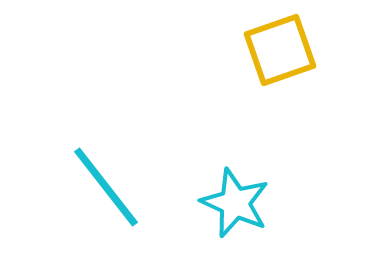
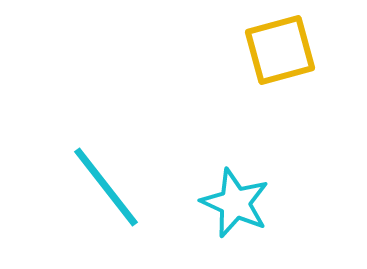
yellow square: rotated 4 degrees clockwise
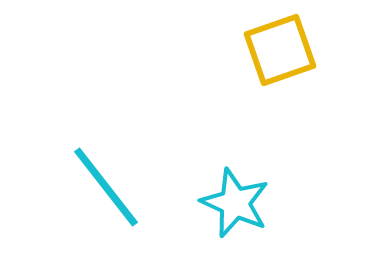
yellow square: rotated 4 degrees counterclockwise
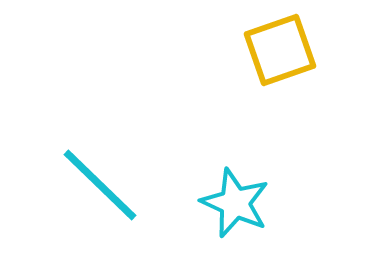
cyan line: moved 6 px left, 2 px up; rotated 8 degrees counterclockwise
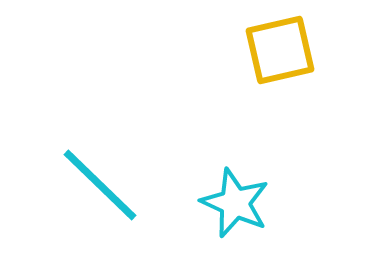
yellow square: rotated 6 degrees clockwise
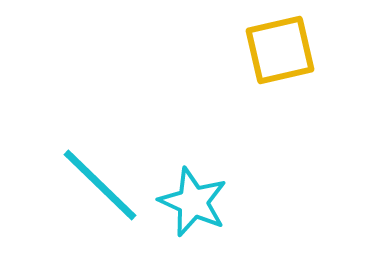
cyan star: moved 42 px left, 1 px up
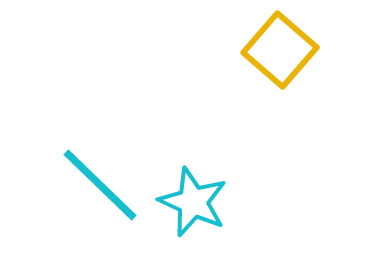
yellow square: rotated 36 degrees counterclockwise
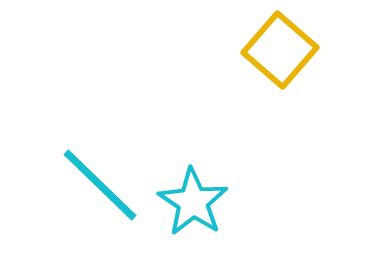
cyan star: rotated 10 degrees clockwise
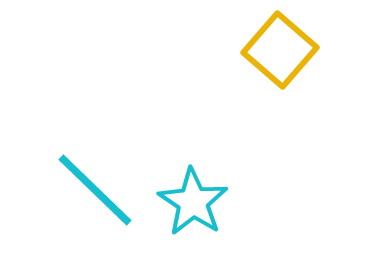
cyan line: moved 5 px left, 5 px down
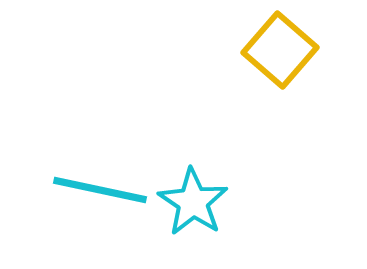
cyan line: moved 5 px right; rotated 32 degrees counterclockwise
